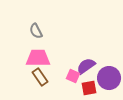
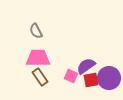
pink square: moved 2 px left
red square: moved 2 px right, 8 px up
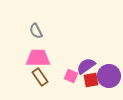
purple circle: moved 2 px up
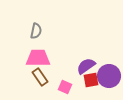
gray semicircle: rotated 140 degrees counterclockwise
pink square: moved 6 px left, 11 px down
